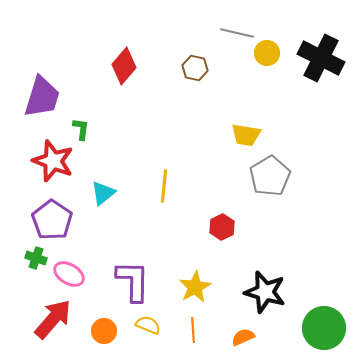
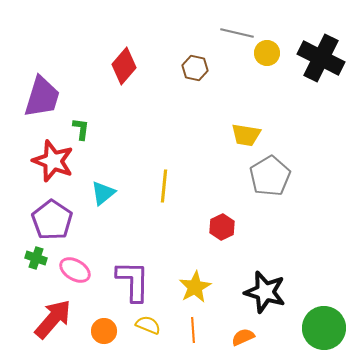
pink ellipse: moved 6 px right, 4 px up
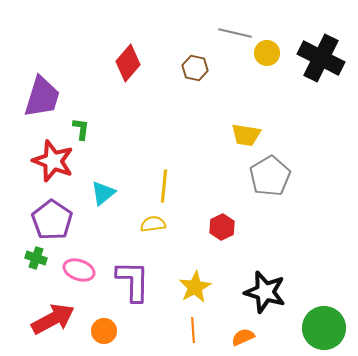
gray line: moved 2 px left
red diamond: moved 4 px right, 3 px up
pink ellipse: moved 4 px right; rotated 12 degrees counterclockwise
red arrow: rotated 21 degrees clockwise
yellow semicircle: moved 5 px right, 101 px up; rotated 30 degrees counterclockwise
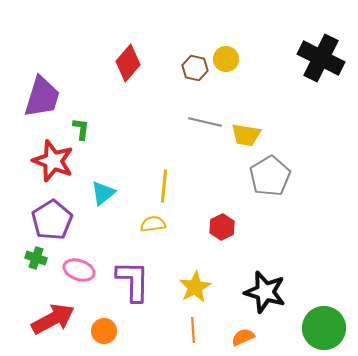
gray line: moved 30 px left, 89 px down
yellow circle: moved 41 px left, 6 px down
purple pentagon: rotated 6 degrees clockwise
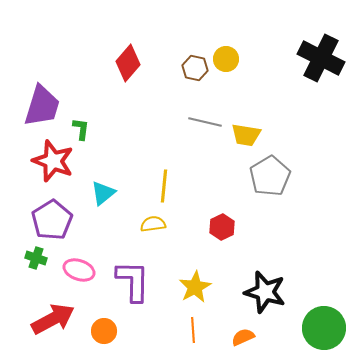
purple trapezoid: moved 9 px down
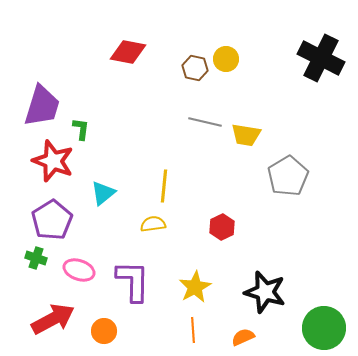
red diamond: moved 11 px up; rotated 60 degrees clockwise
gray pentagon: moved 18 px right
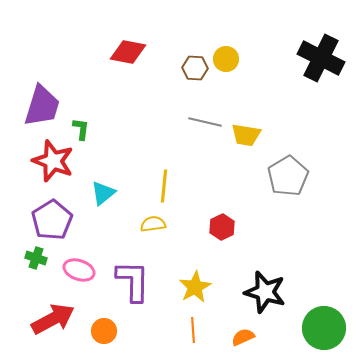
brown hexagon: rotated 10 degrees counterclockwise
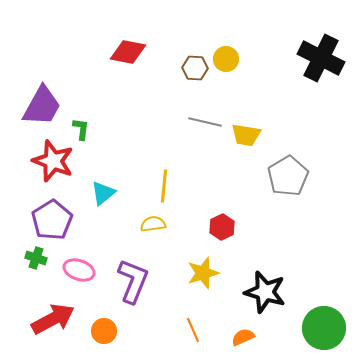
purple trapezoid: rotated 12 degrees clockwise
purple L-shape: rotated 21 degrees clockwise
yellow star: moved 8 px right, 14 px up; rotated 12 degrees clockwise
orange line: rotated 20 degrees counterclockwise
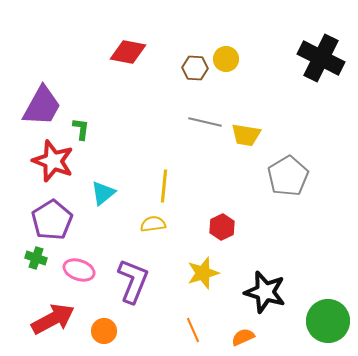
green circle: moved 4 px right, 7 px up
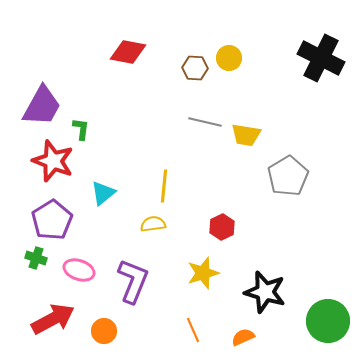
yellow circle: moved 3 px right, 1 px up
